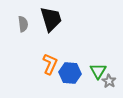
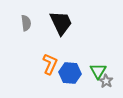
black trapezoid: moved 10 px right, 4 px down; rotated 8 degrees counterclockwise
gray semicircle: moved 3 px right, 1 px up
gray star: moved 3 px left
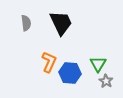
orange L-shape: moved 1 px left, 2 px up
green triangle: moved 7 px up
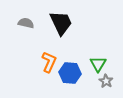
gray semicircle: rotated 70 degrees counterclockwise
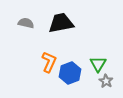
black trapezoid: rotated 76 degrees counterclockwise
blue hexagon: rotated 25 degrees counterclockwise
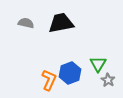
orange L-shape: moved 18 px down
gray star: moved 2 px right, 1 px up
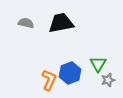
gray star: rotated 24 degrees clockwise
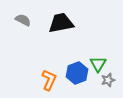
gray semicircle: moved 3 px left, 3 px up; rotated 14 degrees clockwise
blue hexagon: moved 7 px right
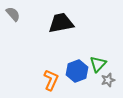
gray semicircle: moved 10 px left, 6 px up; rotated 21 degrees clockwise
green triangle: rotated 12 degrees clockwise
blue hexagon: moved 2 px up
orange L-shape: moved 2 px right
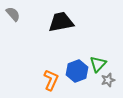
black trapezoid: moved 1 px up
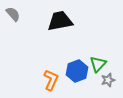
black trapezoid: moved 1 px left, 1 px up
